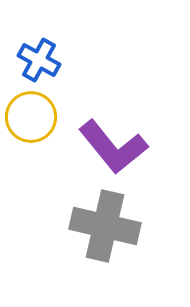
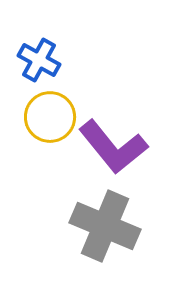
yellow circle: moved 19 px right
gray cross: rotated 10 degrees clockwise
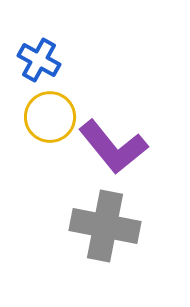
gray cross: rotated 12 degrees counterclockwise
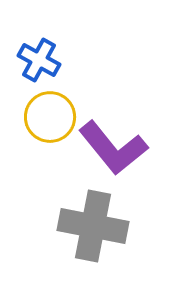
purple L-shape: moved 1 px down
gray cross: moved 12 px left
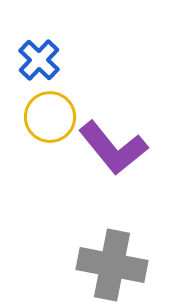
blue cross: rotated 15 degrees clockwise
gray cross: moved 19 px right, 39 px down
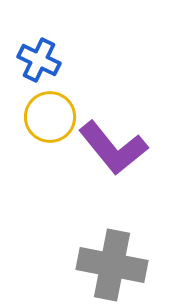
blue cross: rotated 18 degrees counterclockwise
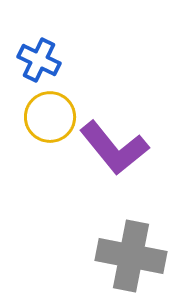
purple L-shape: moved 1 px right
gray cross: moved 19 px right, 9 px up
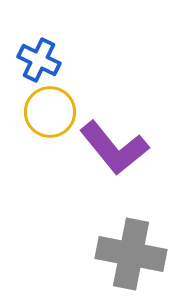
yellow circle: moved 5 px up
gray cross: moved 2 px up
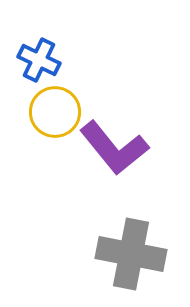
yellow circle: moved 5 px right
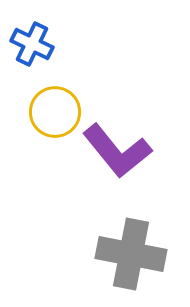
blue cross: moved 7 px left, 16 px up
purple L-shape: moved 3 px right, 3 px down
